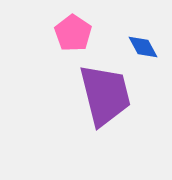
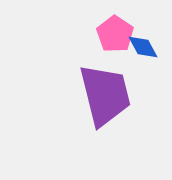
pink pentagon: moved 42 px right, 1 px down
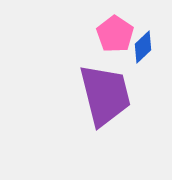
blue diamond: rotated 76 degrees clockwise
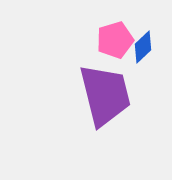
pink pentagon: moved 6 px down; rotated 21 degrees clockwise
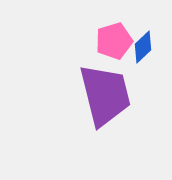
pink pentagon: moved 1 px left, 1 px down
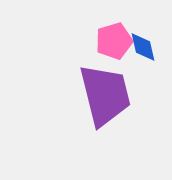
blue diamond: rotated 60 degrees counterclockwise
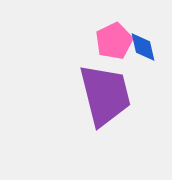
pink pentagon: rotated 9 degrees counterclockwise
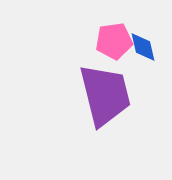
pink pentagon: rotated 18 degrees clockwise
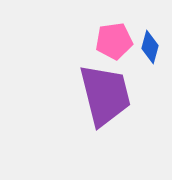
blue diamond: moved 7 px right; rotated 28 degrees clockwise
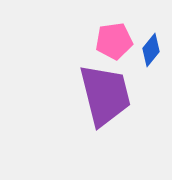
blue diamond: moved 1 px right, 3 px down; rotated 24 degrees clockwise
